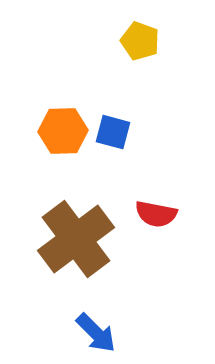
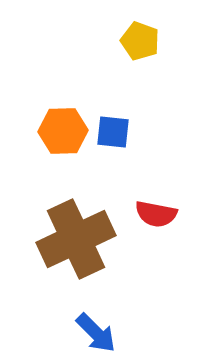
blue square: rotated 9 degrees counterclockwise
brown cross: rotated 12 degrees clockwise
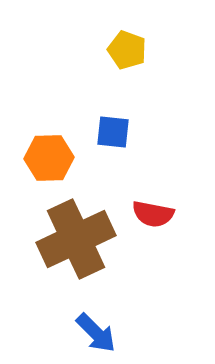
yellow pentagon: moved 13 px left, 9 px down
orange hexagon: moved 14 px left, 27 px down
red semicircle: moved 3 px left
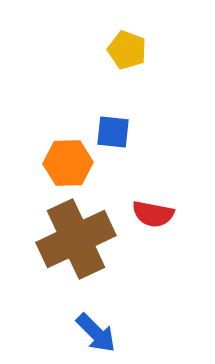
orange hexagon: moved 19 px right, 5 px down
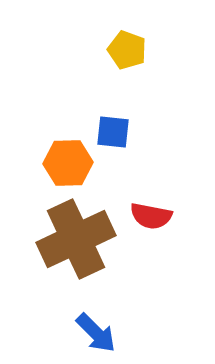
red semicircle: moved 2 px left, 2 px down
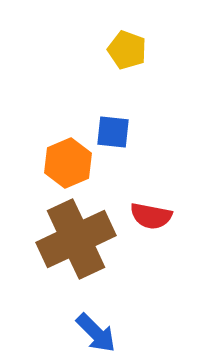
orange hexagon: rotated 21 degrees counterclockwise
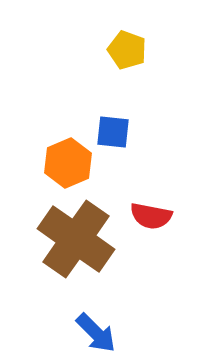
brown cross: rotated 30 degrees counterclockwise
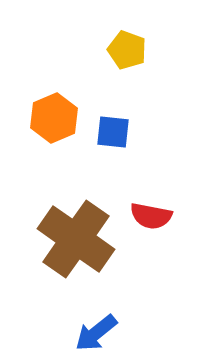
orange hexagon: moved 14 px left, 45 px up
blue arrow: rotated 96 degrees clockwise
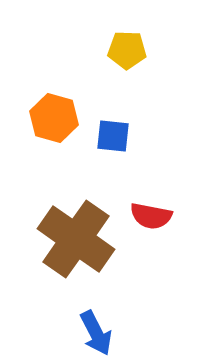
yellow pentagon: rotated 18 degrees counterclockwise
orange hexagon: rotated 21 degrees counterclockwise
blue square: moved 4 px down
blue arrow: rotated 78 degrees counterclockwise
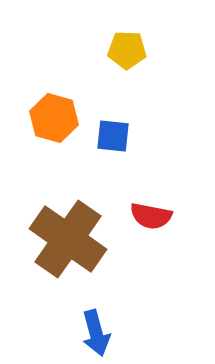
brown cross: moved 8 px left
blue arrow: rotated 12 degrees clockwise
